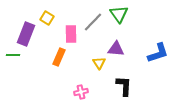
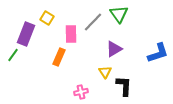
purple triangle: moved 2 px left; rotated 36 degrees counterclockwise
green line: rotated 56 degrees counterclockwise
yellow triangle: moved 6 px right, 9 px down
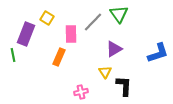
green line: rotated 48 degrees counterclockwise
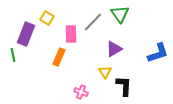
green triangle: moved 1 px right
pink cross: rotated 32 degrees clockwise
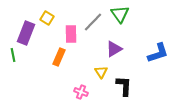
purple rectangle: moved 1 px up
yellow triangle: moved 4 px left
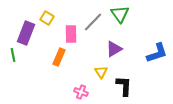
blue L-shape: moved 1 px left
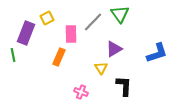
yellow square: rotated 32 degrees clockwise
yellow triangle: moved 4 px up
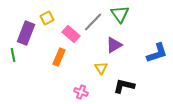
pink rectangle: rotated 48 degrees counterclockwise
purple triangle: moved 4 px up
black L-shape: rotated 80 degrees counterclockwise
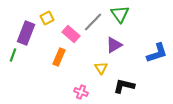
green line: rotated 32 degrees clockwise
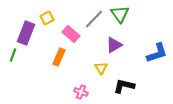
gray line: moved 1 px right, 3 px up
